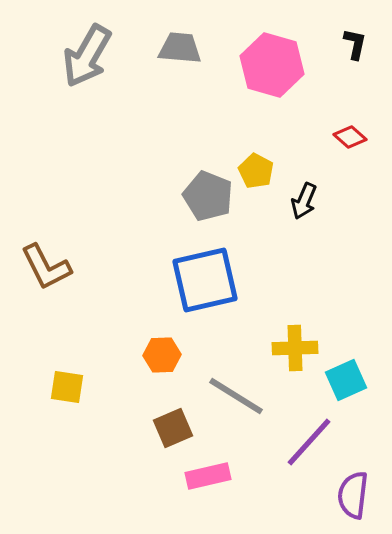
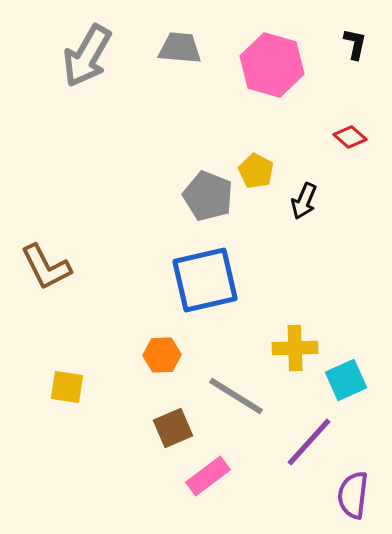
pink rectangle: rotated 24 degrees counterclockwise
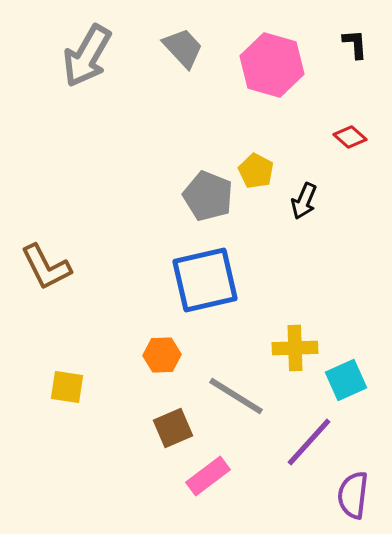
black L-shape: rotated 16 degrees counterclockwise
gray trapezoid: moved 3 px right; rotated 42 degrees clockwise
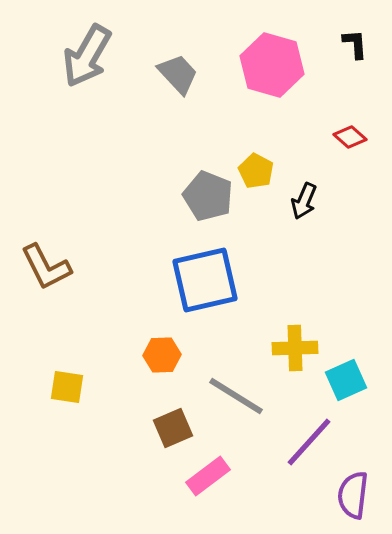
gray trapezoid: moved 5 px left, 26 px down
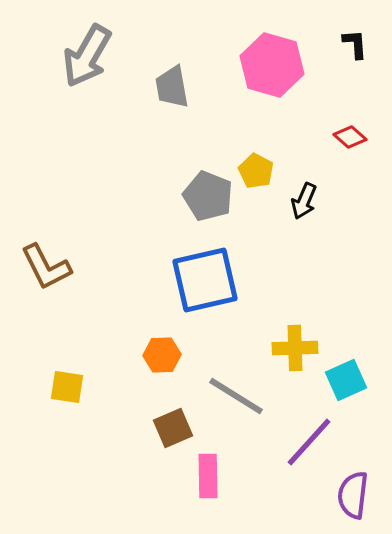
gray trapezoid: moved 6 px left, 13 px down; rotated 147 degrees counterclockwise
pink rectangle: rotated 54 degrees counterclockwise
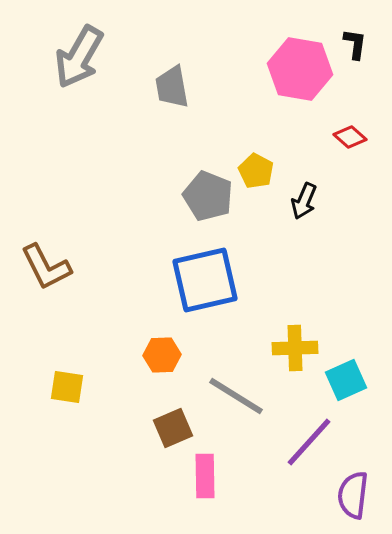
black L-shape: rotated 12 degrees clockwise
gray arrow: moved 8 px left, 1 px down
pink hexagon: moved 28 px right, 4 px down; rotated 6 degrees counterclockwise
pink rectangle: moved 3 px left
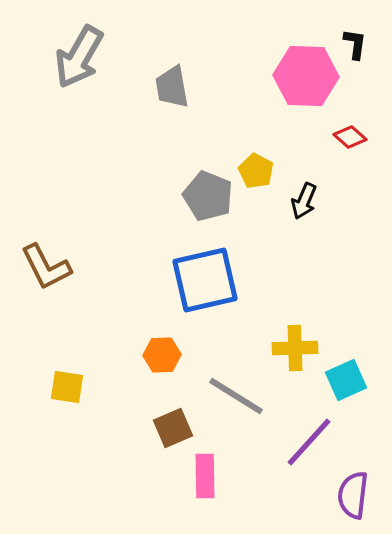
pink hexagon: moved 6 px right, 7 px down; rotated 8 degrees counterclockwise
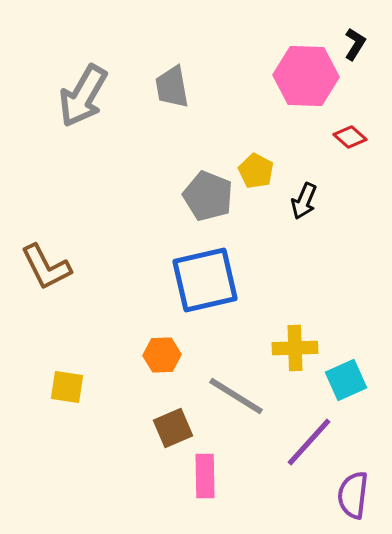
black L-shape: rotated 24 degrees clockwise
gray arrow: moved 4 px right, 39 px down
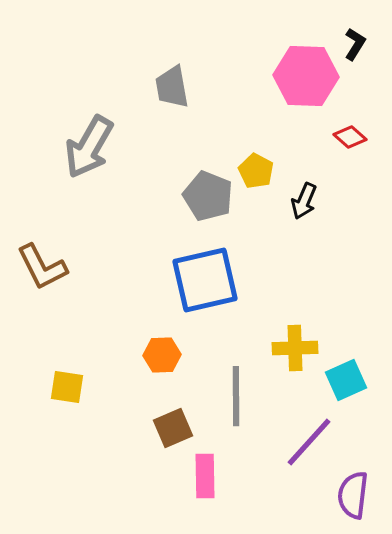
gray arrow: moved 6 px right, 51 px down
brown L-shape: moved 4 px left
gray line: rotated 58 degrees clockwise
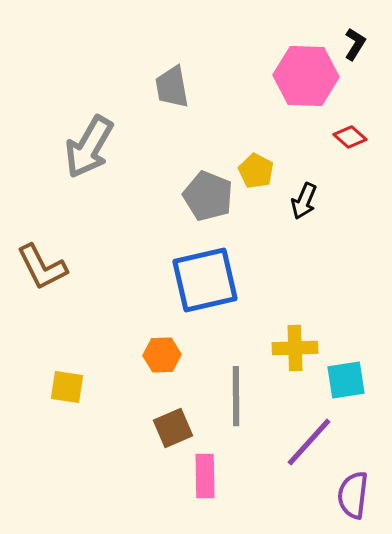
cyan square: rotated 15 degrees clockwise
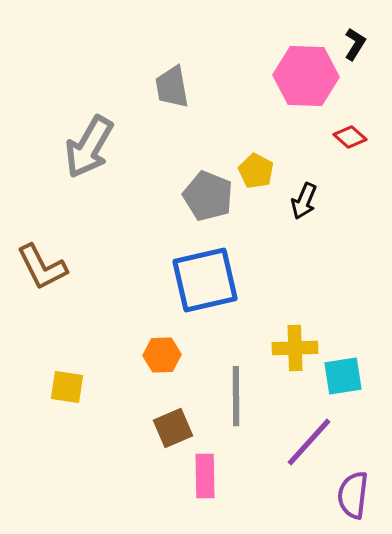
cyan square: moved 3 px left, 4 px up
